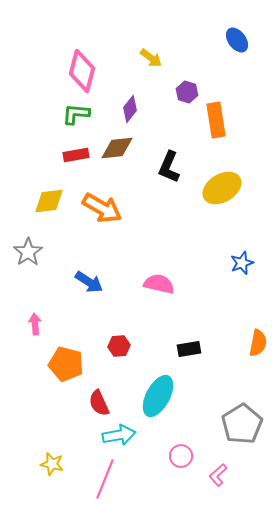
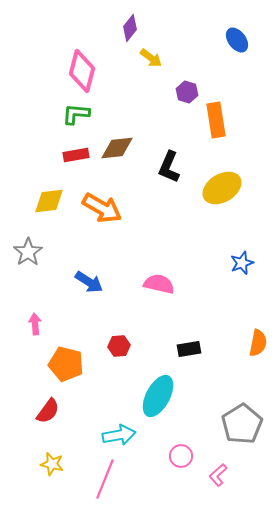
purple diamond: moved 81 px up
red semicircle: moved 51 px left, 8 px down; rotated 120 degrees counterclockwise
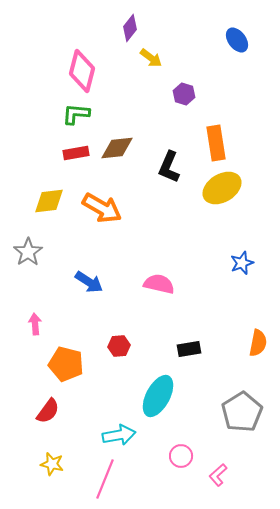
purple hexagon: moved 3 px left, 2 px down
orange rectangle: moved 23 px down
red rectangle: moved 2 px up
gray pentagon: moved 12 px up
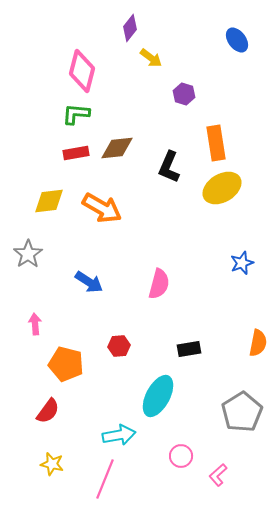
gray star: moved 2 px down
pink semicircle: rotated 92 degrees clockwise
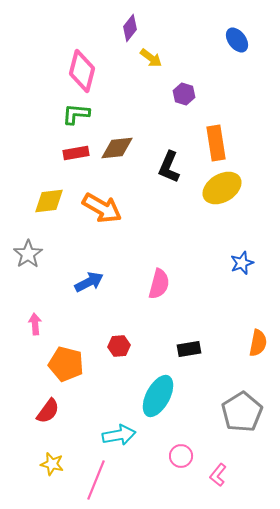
blue arrow: rotated 60 degrees counterclockwise
pink L-shape: rotated 10 degrees counterclockwise
pink line: moved 9 px left, 1 px down
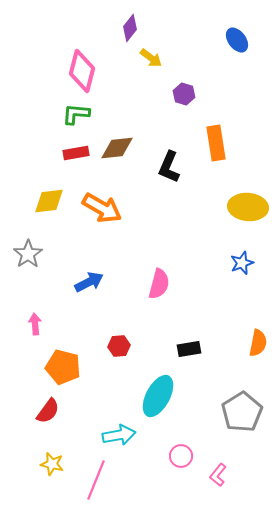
yellow ellipse: moved 26 px right, 19 px down; rotated 36 degrees clockwise
orange pentagon: moved 3 px left, 3 px down
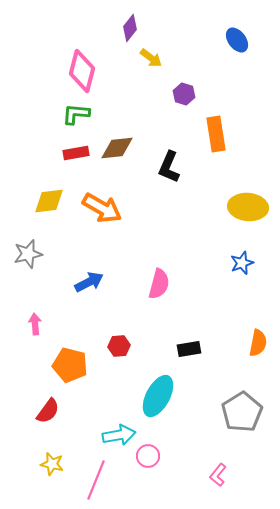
orange rectangle: moved 9 px up
gray star: rotated 20 degrees clockwise
orange pentagon: moved 7 px right, 2 px up
pink circle: moved 33 px left
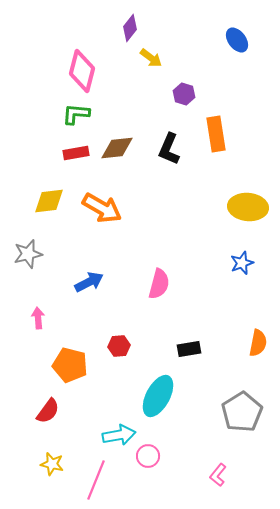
black L-shape: moved 18 px up
pink arrow: moved 3 px right, 6 px up
